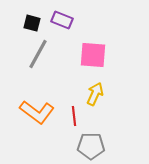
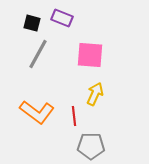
purple rectangle: moved 2 px up
pink square: moved 3 px left
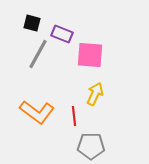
purple rectangle: moved 16 px down
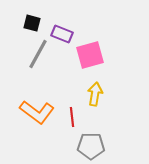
pink square: rotated 20 degrees counterclockwise
yellow arrow: rotated 15 degrees counterclockwise
red line: moved 2 px left, 1 px down
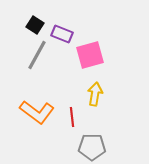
black square: moved 3 px right, 2 px down; rotated 18 degrees clockwise
gray line: moved 1 px left, 1 px down
gray pentagon: moved 1 px right, 1 px down
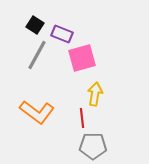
pink square: moved 8 px left, 3 px down
red line: moved 10 px right, 1 px down
gray pentagon: moved 1 px right, 1 px up
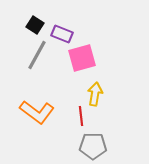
red line: moved 1 px left, 2 px up
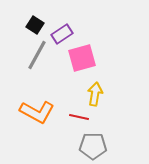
purple rectangle: rotated 55 degrees counterclockwise
orange L-shape: rotated 8 degrees counterclockwise
red line: moved 2 px left, 1 px down; rotated 72 degrees counterclockwise
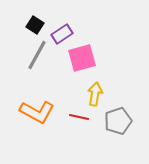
gray pentagon: moved 25 px right, 25 px up; rotated 20 degrees counterclockwise
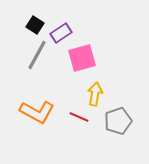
purple rectangle: moved 1 px left, 1 px up
red line: rotated 12 degrees clockwise
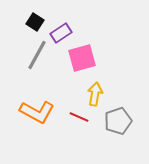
black square: moved 3 px up
